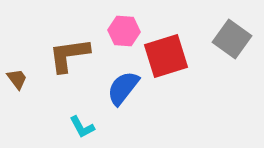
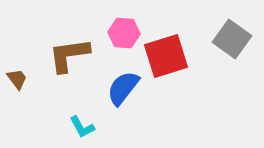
pink hexagon: moved 2 px down
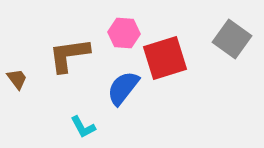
red square: moved 1 px left, 2 px down
cyan L-shape: moved 1 px right
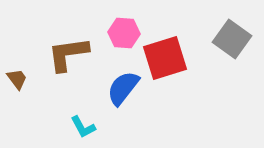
brown L-shape: moved 1 px left, 1 px up
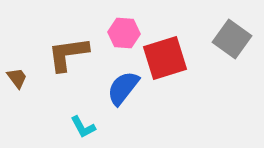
brown trapezoid: moved 1 px up
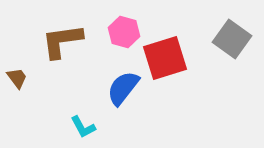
pink hexagon: moved 1 px up; rotated 12 degrees clockwise
brown L-shape: moved 6 px left, 13 px up
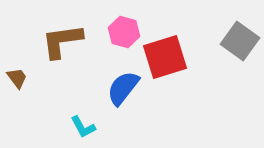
gray square: moved 8 px right, 2 px down
red square: moved 1 px up
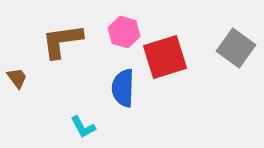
gray square: moved 4 px left, 7 px down
blue semicircle: rotated 36 degrees counterclockwise
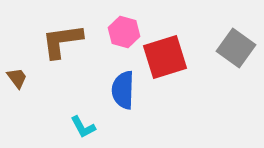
blue semicircle: moved 2 px down
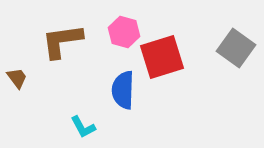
red square: moved 3 px left
